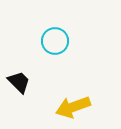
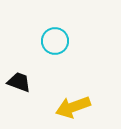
black trapezoid: rotated 25 degrees counterclockwise
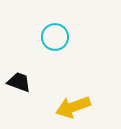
cyan circle: moved 4 px up
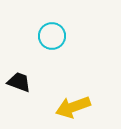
cyan circle: moved 3 px left, 1 px up
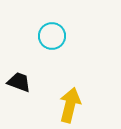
yellow arrow: moved 3 px left, 2 px up; rotated 124 degrees clockwise
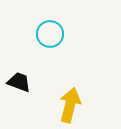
cyan circle: moved 2 px left, 2 px up
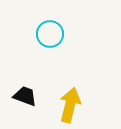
black trapezoid: moved 6 px right, 14 px down
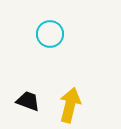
black trapezoid: moved 3 px right, 5 px down
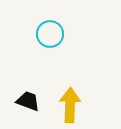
yellow arrow: rotated 12 degrees counterclockwise
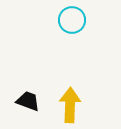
cyan circle: moved 22 px right, 14 px up
